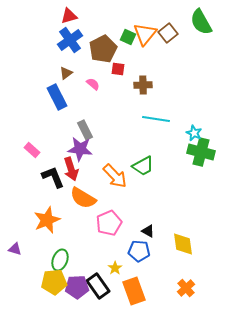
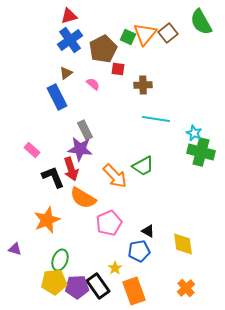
blue pentagon: rotated 15 degrees counterclockwise
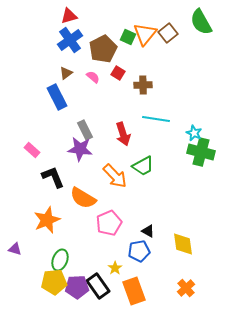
red square: moved 4 px down; rotated 24 degrees clockwise
pink semicircle: moved 7 px up
red arrow: moved 52 px right, 35 px up
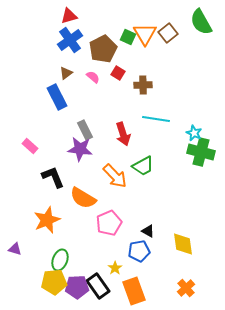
orange triangle: rotated 10 degrees counterclockwise
pink rectangle: moved 2 px left, 4 px up
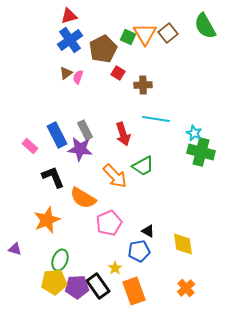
green semicircle: moved 4 px right, 4 px down
pink semicircle: moved 15 px left; rotated 112 degrees counterclockwise
blue rectangle: moved 38 px down
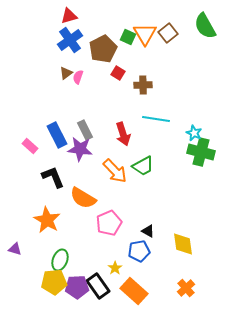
orange arrow: moved 5 px up
orange star: rotated 20 degrees counterclockwise
orange rectangle: rotated 28 degrees counterclockwise
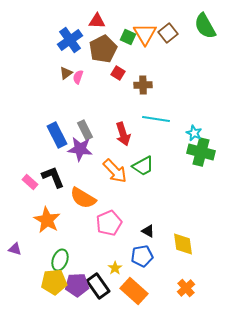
red triangle: moved 28 px right, 5 px down; rotated 18 degrees clockwise
pink rectangle: moved 36 px down
blue pentagon: moved 3 px right, 5 px down
purple pentagon: moved 2 px up
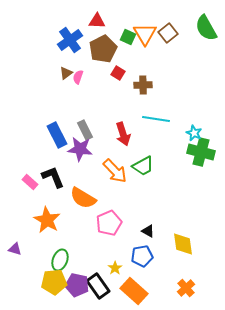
green semicircle: moved 1 px right, 2 px down
purple pentagon: rotated 15 degrees clockwise
